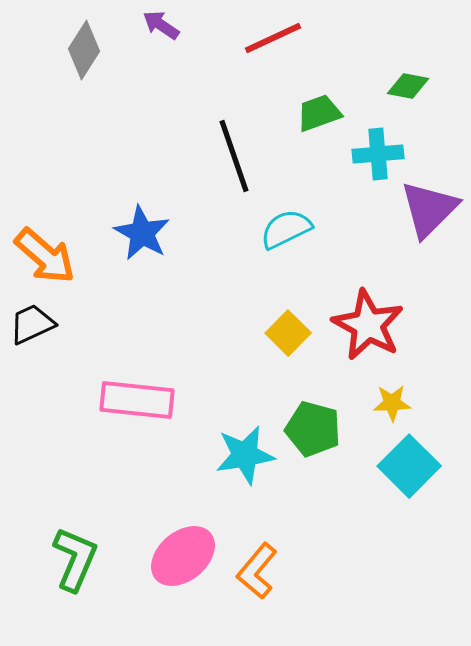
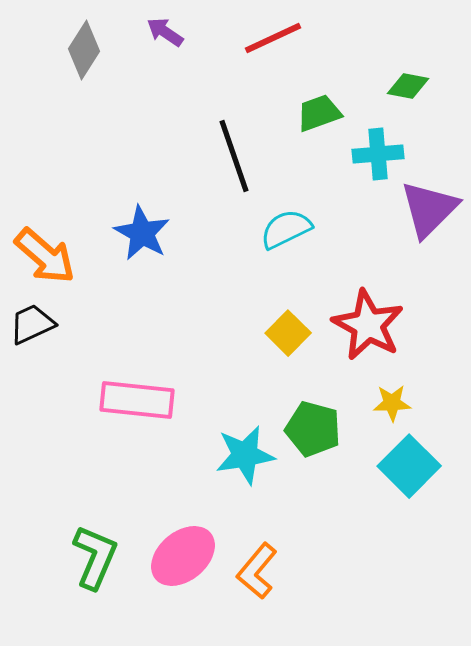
purple arrow: moved 4 px right, 7 px down
green L-shape: moved 20 px right, 2 px up
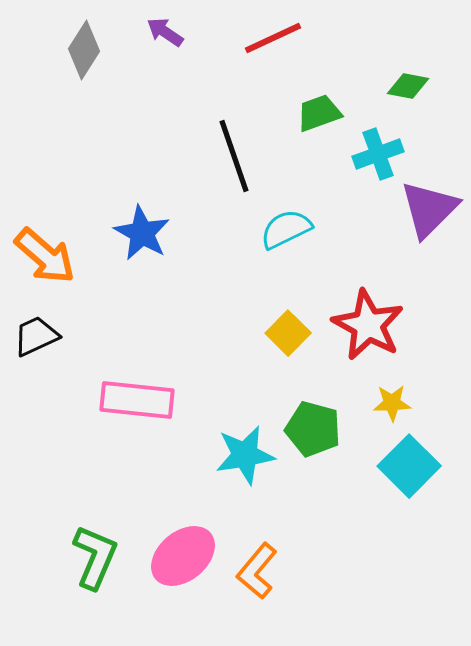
cyan cross: rotated 15 degrees counterclockwise
black trapezoid: moved 4 px right, 12 px down
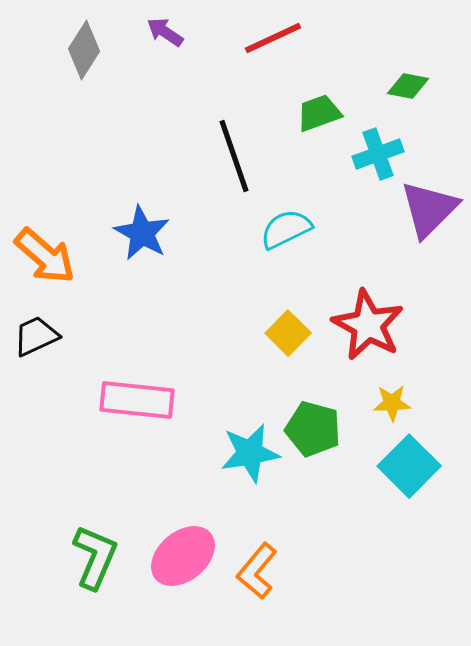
cyan star: moved 5 px right, 2 px up
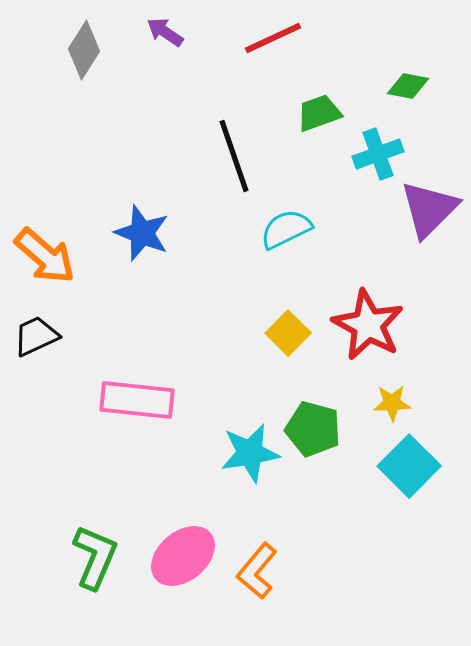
blue star: rotated 8 degrees counterclockwise
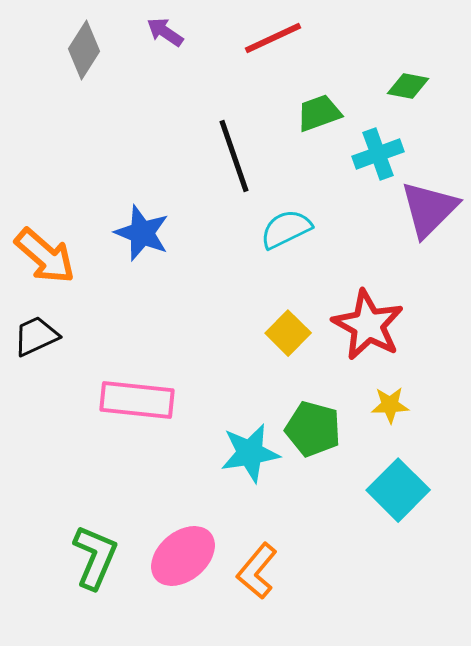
yellow star: moved 2 px left, 2 px down
cyan square: moved 11 px left, 24 px down
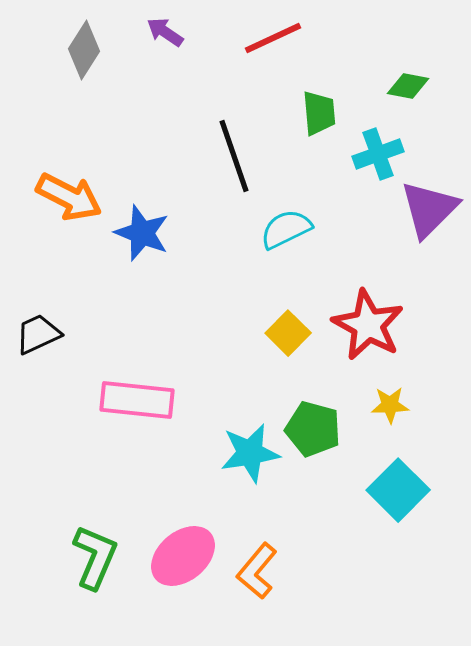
green trapezoid: rotated 105 degrees clockwise
orange arrow: moved 24 px right, 59 px up; rotated 14 degrees counterclockwise
black trapezoid: moved 2 px right, 2 px up
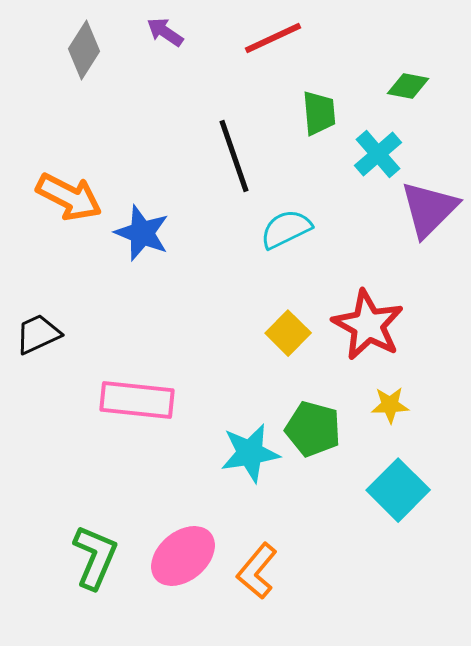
cyan cross: rotated 21 degrees counterclockwise
